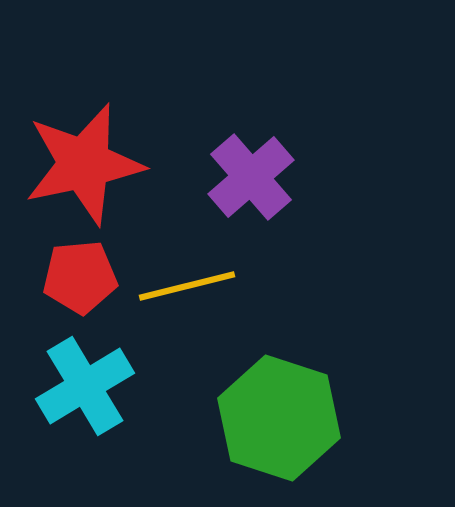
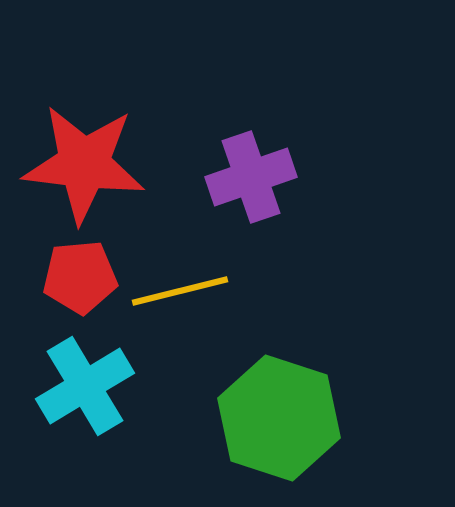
red star: rotated 19 degrees clockwise
purple cross: rotated 22 degrees clockwise
yellow line: moved 7 px left, 5 px down
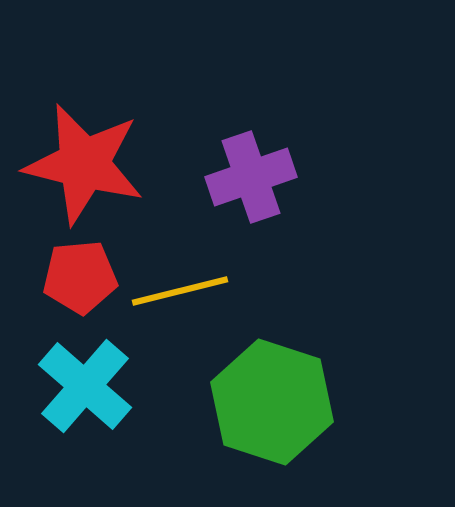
red star: rotated 7 degrees clockwise
cyan cross: rotated 18 degrees counterclockwise
green hexagon: moved 7 px left, 16 px up
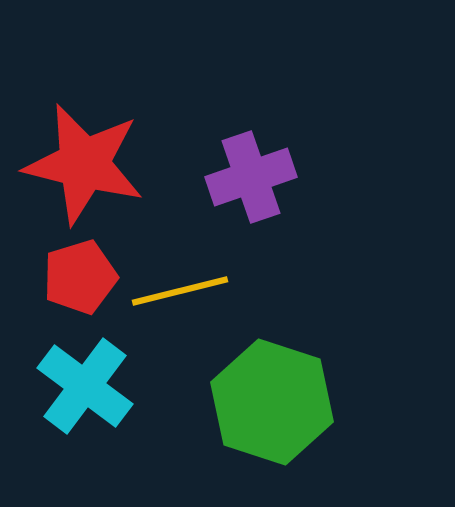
red pentagon: rotated 12 degrees counterclockwise
cyan cross: rotated 4 degrees counterclockwise
